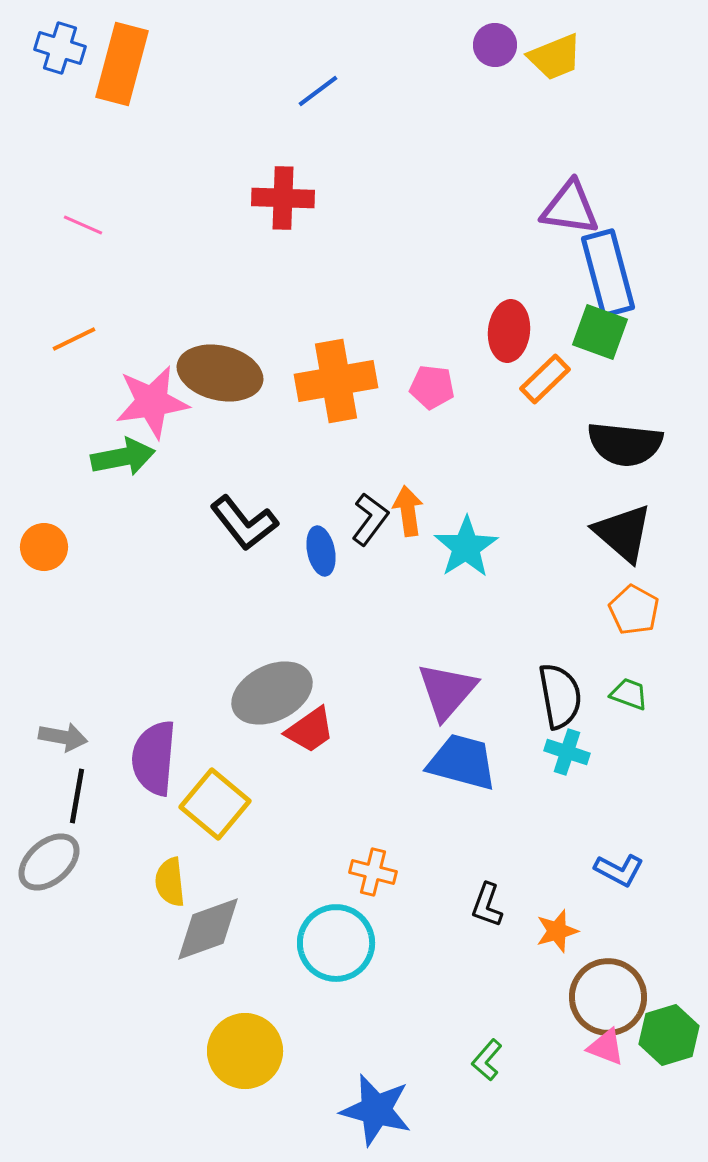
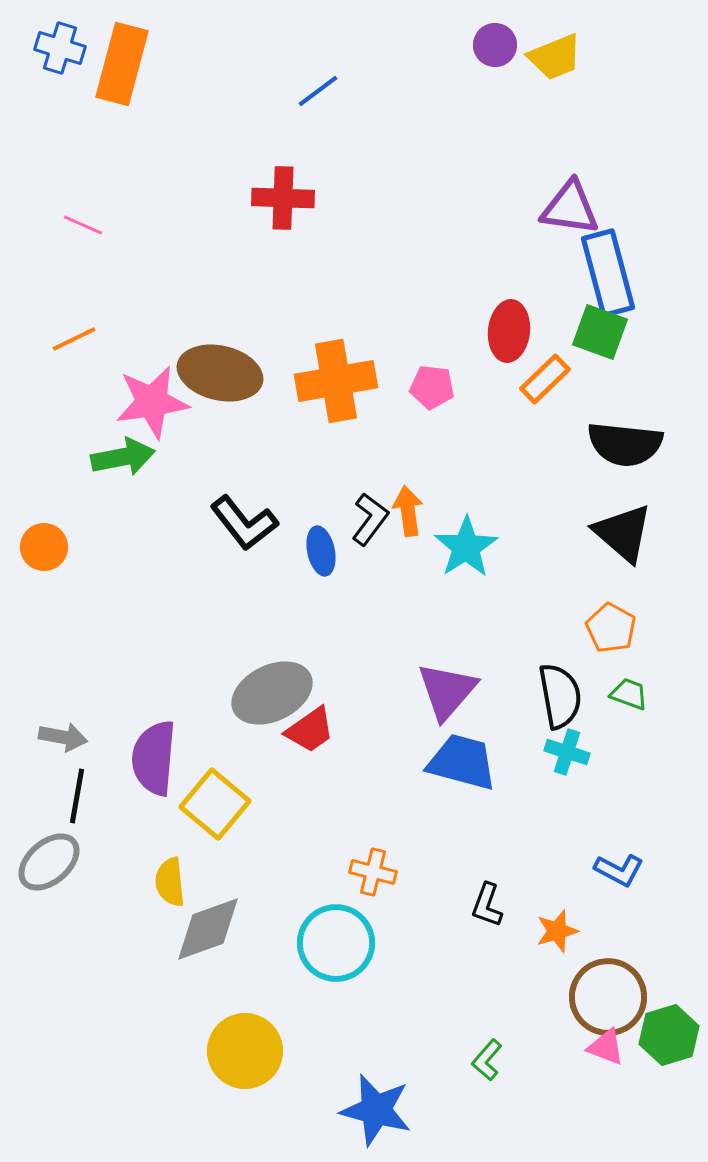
orange pentagon at (634, 610): moved 23 px left, 18 px down
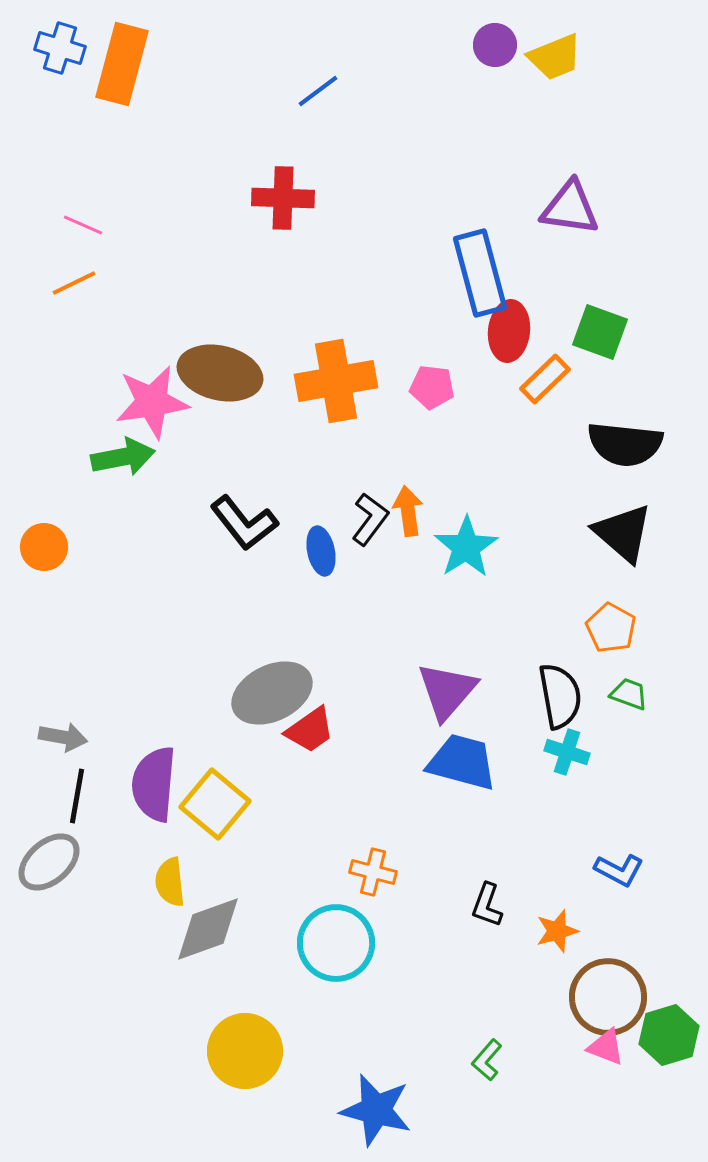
blue rectangle at (608, 273): moved 128 px left
orange line at (74, 339): moved 56 px up
purple semicircle at (154, 758): moved 26 px down
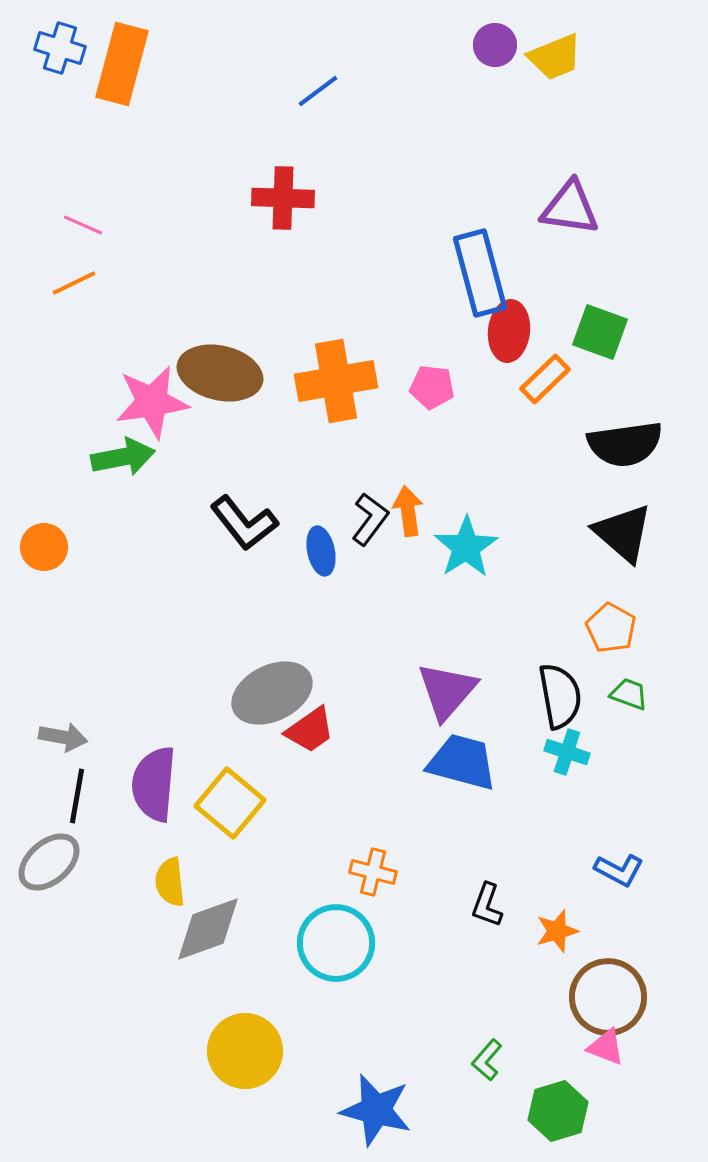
black semicircle at (625, 444): rotated 14 degrees counterclockwise
yellow square at (215, 804): moved 15 px right, 1 px up
green hexagon at (669, 1035): moved 111 px left, 76 px down
